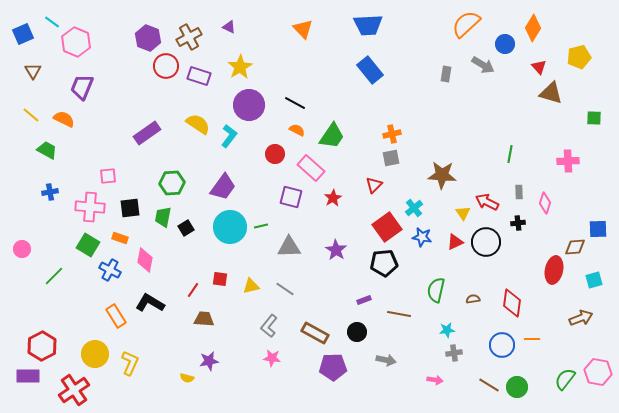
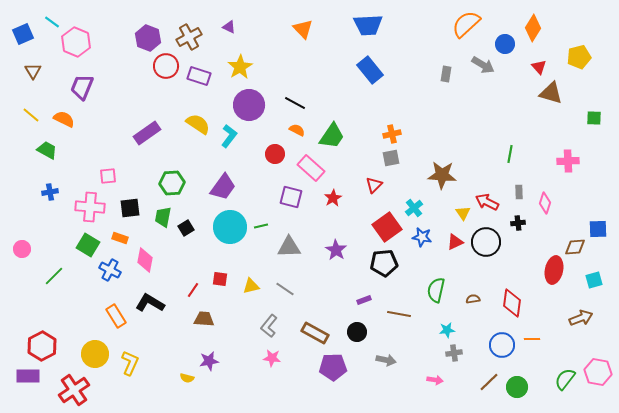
brown line at (489, 385): moved 3 px up; rotated 75 degrees counterclockwise
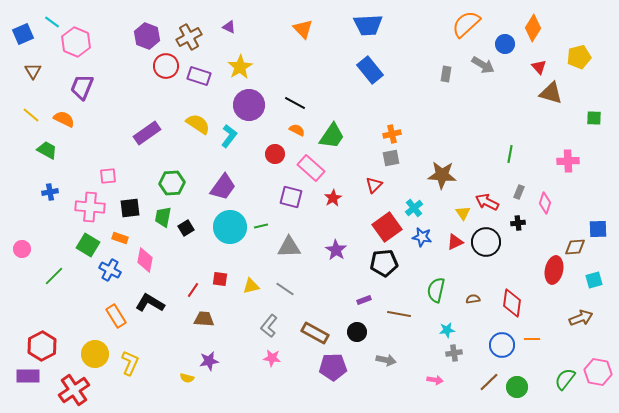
purple hexagon at (148, 38): moved 1 px left, 2 px up
gray rectangle at (519, 192): rotated 24 degrees clockwise
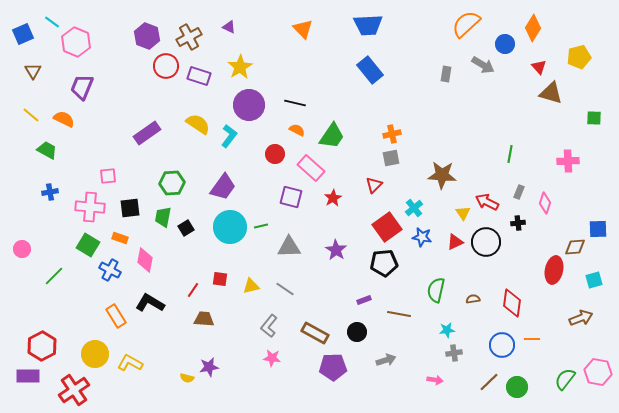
black line at (295, 103): rotated 15 degrees counterclockwise
gray arrow at (386, 360): rotated 30 degrees counterclockwise
purple star at (209, 361): moved 6 px down
yellow L-shape at (130, 363): rotated 85 degrees counterclockwise
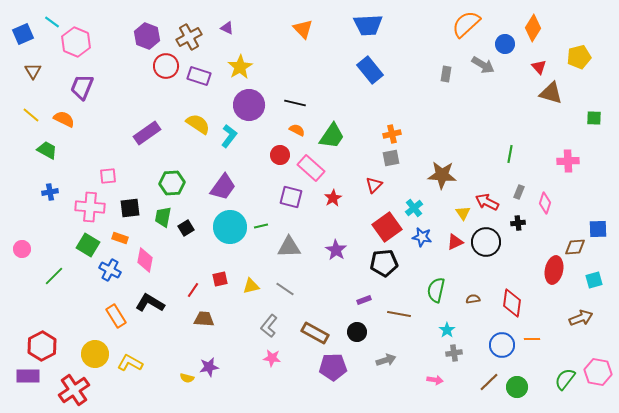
purple triangle at (229, 27): moved 2 px left, 1 px down
red circle at (275, 154): moved 5 px right, 1 px down
red square at (220, 279): rotated 21 degrees counterclockwise
cyan star at (447, 330): rotated 28 degrees counterclockwise
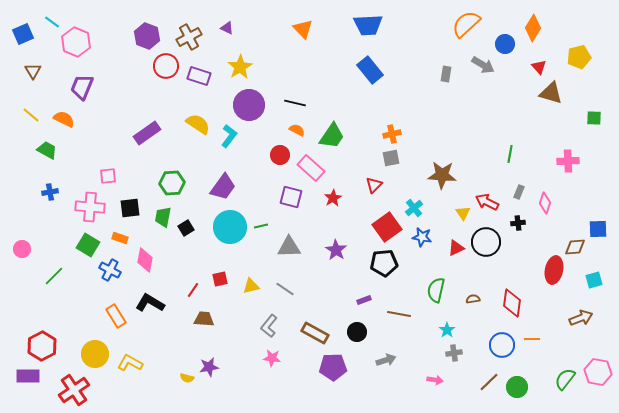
red triangle at (455, 242): moved 1 px right, 6 px down
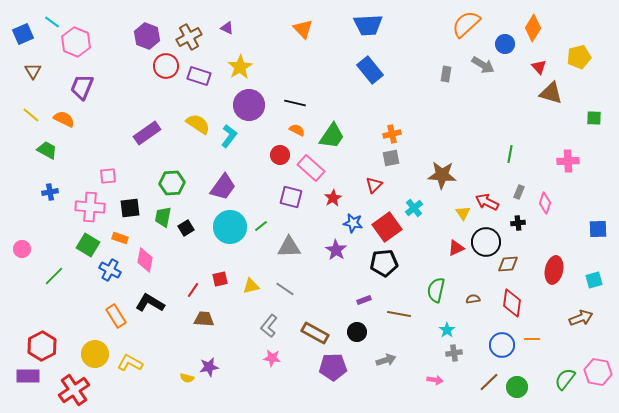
green line at (261, 226): rotated 24 degrees counterclockwise
blue star at (422, 237): moved 69 px left, 14 px up
brown diamond at (575, 247): moved 67 px left, 17 px down
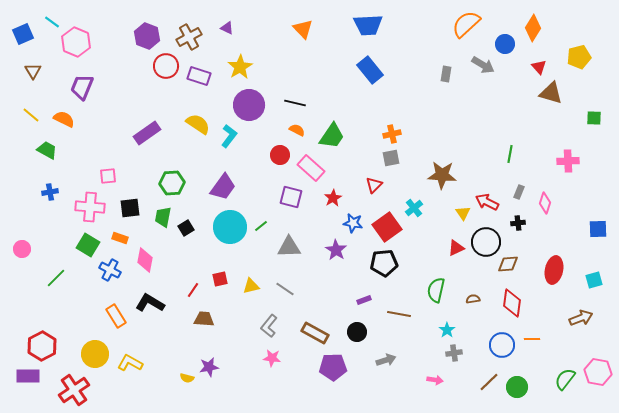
green line at (54, 276): moved 2 px right, 2 px down
